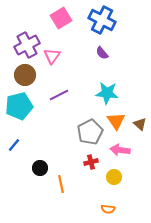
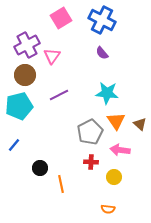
red cross: rotated 16 degrees clockwise
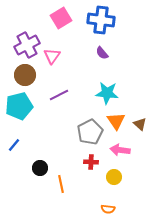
blue cross: moved 1 px left; rotated 20 degrees counterclockwise
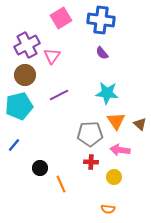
gray pentagon: moved 2 px down; rotated 25 degrees clockwise
orange line: rotated 12 degrees counterclockwise
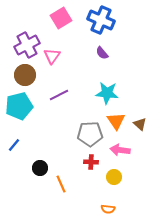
blue cross: rotated 16 degrees clockwise
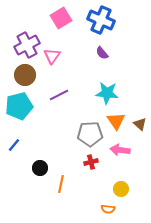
red cross: rotated 16 degrees counterclockwise
yellow circle: moved 7 px right, 12 px down
orange line: rotated 36 degrees clockwise
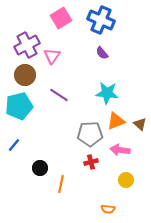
purple line: rotated 60 degrees clockwise
orange triangle: rotated 42 degrees clockwise
yellow circle: moved 5 px right, 9 px up
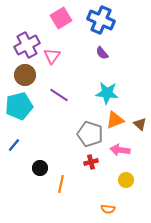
orange triangle: moved 1 px left, 1 px up
gray pentagon: rotated 20 degrees clockwise
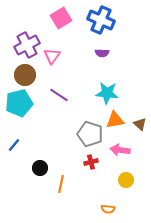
purple semicircle: rotated 48 degrees counterclockwise
cyan pentagon: moved 3 px up
orange triangle: rotated 12 degrees clockwise
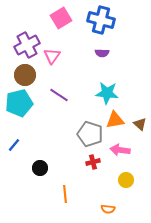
blue cross: rotated 8 degrees counterclockwise
red cross: moved 2 px right
orange line: moved 4 px right, 10 px down; rotated 18 degrees counterclockwise
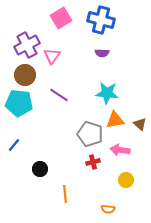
cyan pentagon: rotated 20 degrees clockwise
black circle: moved 1 px down
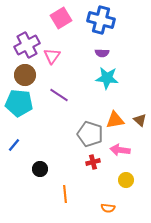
cyan star: moved 15 px up
brown triangle: moved 4 px up
orange semicircle: moved 1 px up
